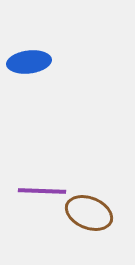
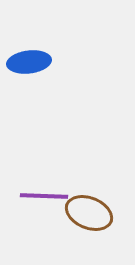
purple line: moved 2 px right, 5 px down
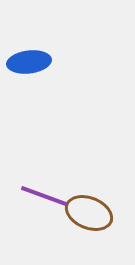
purple line: rotated 18 degrees clockwise
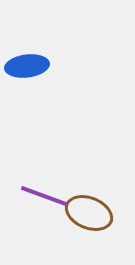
blue ellipse: moved 2 px left, 4 px down
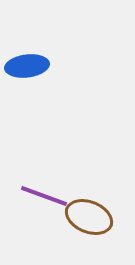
brown ellipse: moved 4 px down
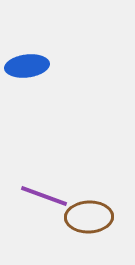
brown ellipse: rotated 24 degrees counterclockwise
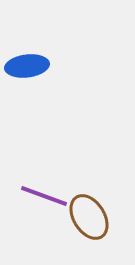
brown ellipse: rotated 60 degrees clockwise
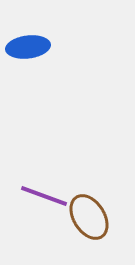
blue ellipse: moved 1 px right, 19 px up
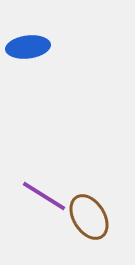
purple line: rotated 12 degrees clockwise
